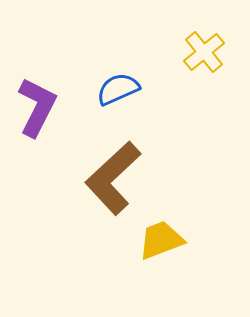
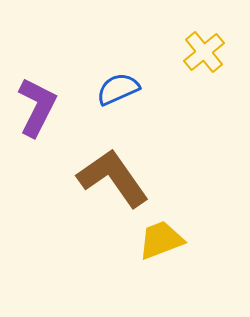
brown L-shape: rotated 98 degrees clockwise
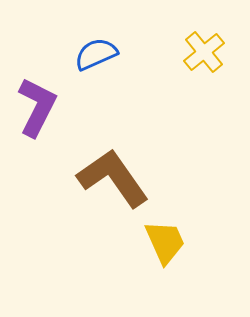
blue semicircle: moved 22 px left, 35 px up
yellow trapezoid: moved 4 px right, 2 px down; rotated 87 degrees clockwise
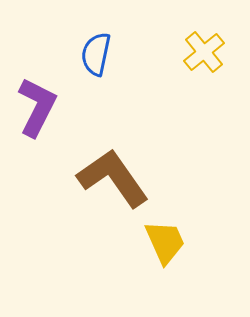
blue semicircle: rotated 54 degrees counterclockwise
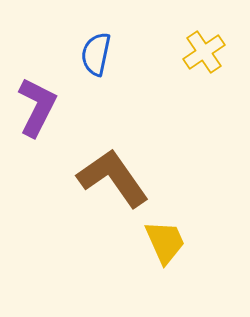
yellow cross: rotated 6 degrees clockwise
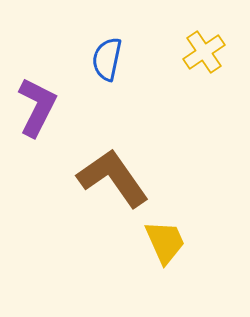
blue semicircle: moved 11 px right, 5 px down
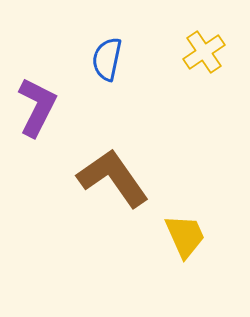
yellow trapezoid: moved 20 px right, 6 px up
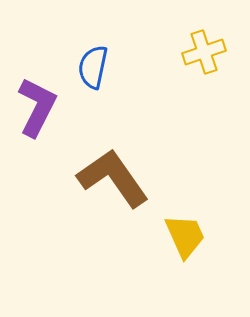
yellow cross: rotated 15 degrees clockwise
blue semicircle: moved 14 px left, 8 px down
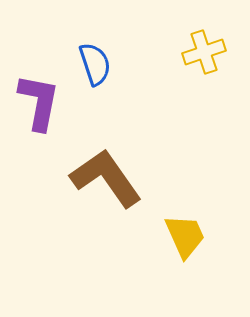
blue semicircle: moved 2 px right, 3 px up; rotated 150 degrees clockwise
purple L-shape: moved 2 px right, 5 px up; rotated 16 degrees counterclockwise
brown L-shape: moved 7 px left
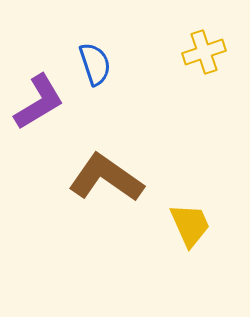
purple L-shape: rotated 48 degrees clockwise
brown L-shape: rotated 20 degrees counterclockwise
yellow trapezoid: moved 5 px right, 11 px up
